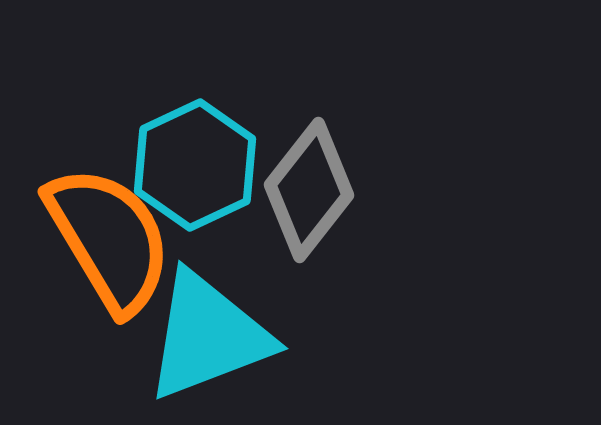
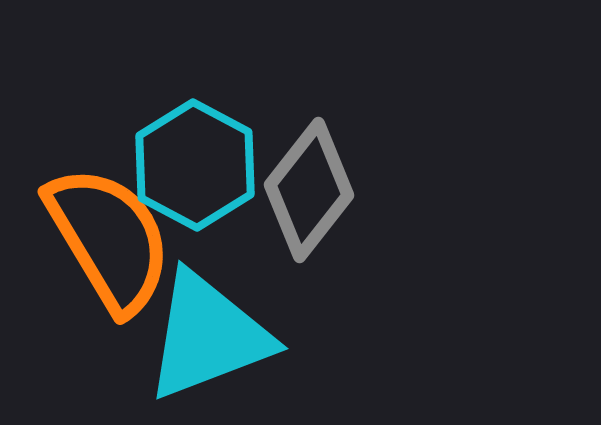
cyan hexagon: rotated 7 degrees counterclockwise
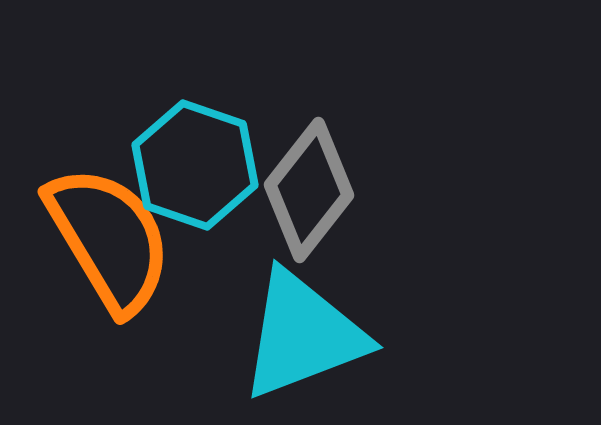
cyan hexagon: rotated 9 degrees counterclockwise
cyan triangle: moved 95 px right, 1 px up
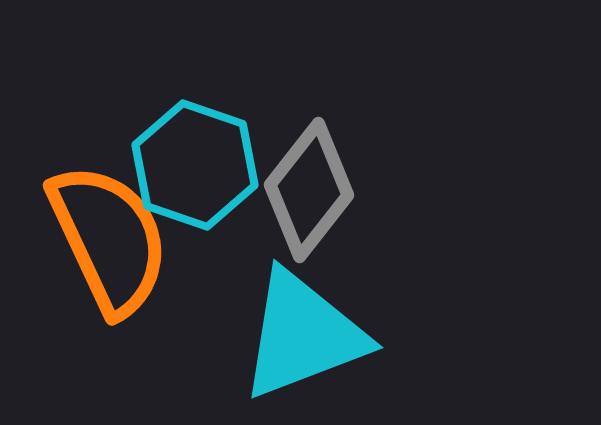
orange semicircle: rotated 6 degrees clockwise
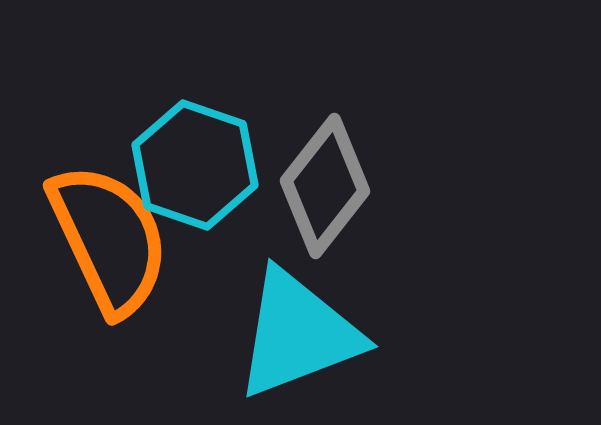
gray diamond: moved 16 px right, 4 px up
cyan triangle: moved 5 px left, 1 px up
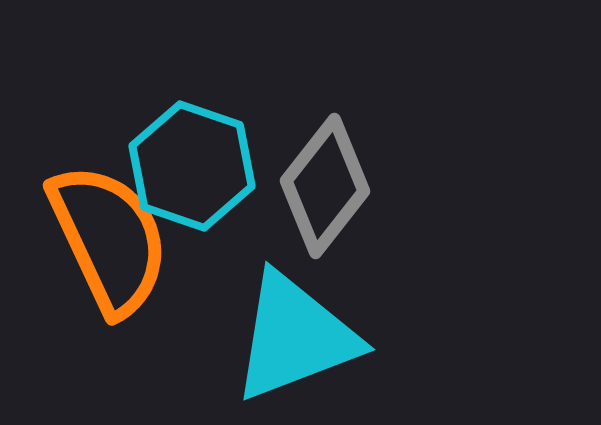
cyan hexagon: moved 3 px left, 1 px down
cyan triangle: moved 3 px left, 3 px down
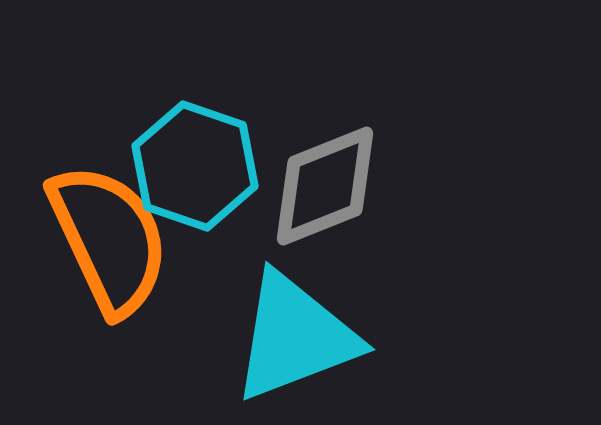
cyan hexagon: moved 3 px right
gray diamond: rotated 30 degrees clockwise
